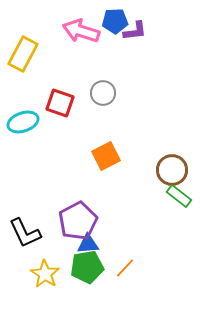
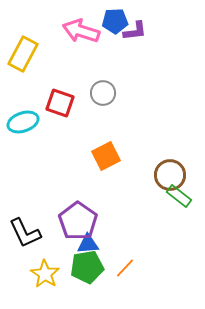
brown circle: moved 2 px left, 5 px down
purple pentagon: rotated 9 degrees counterclockwise
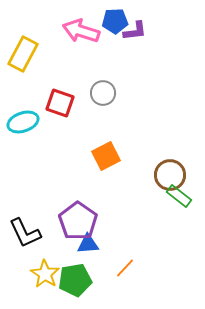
green pentagon: moved 12 px left, 13 px down
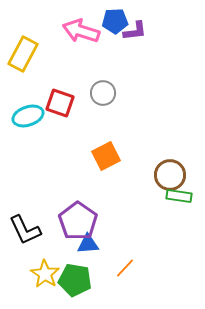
cyan ellipse: moved 5 px right, 6 px up
green rectangle: rotated 30 degrees counterclockwise
black L-shape: moved 3 px up
green pentagon: rotated 20 degrees clockwise
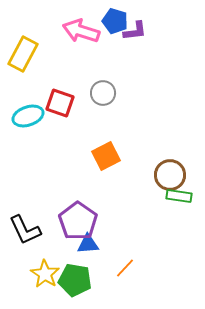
blue pentagon: rotated 20 degrees clockwise
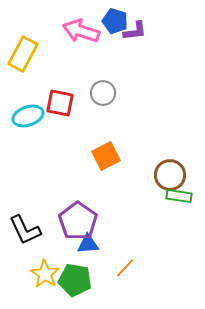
red square: rotated 8 degrees counterclockwise
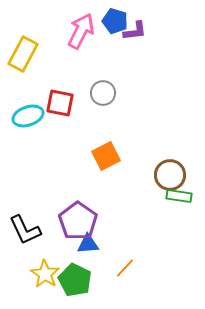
pink arrow: rotated 99 degrees clockwise
green pentagon: rotated 16 degrees clockwise
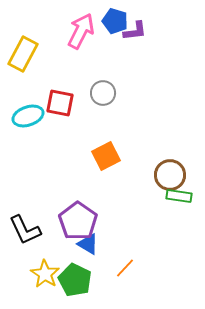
blue triangle: rotated 35 degrees clockwise
